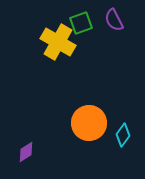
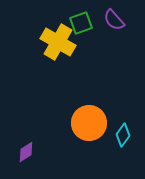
purple semicircle: rotated 15 degrees counterclockwise
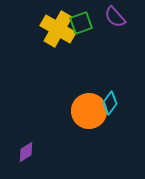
purple semicircle: moved 1 px right, 3 px up
yellow cross: moved 13 px up
orange circle: moved 12 px up
cyan diamond: moved 13 px left, 32 px up
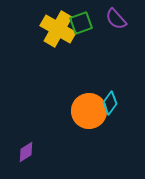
purple semicircle: moved 1 px right, 2 px down
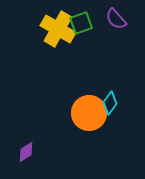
orange circle: moved 2 px down
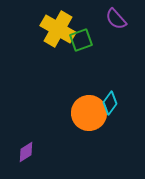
green square: moved 17 px down
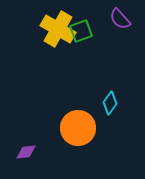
purple semicircle: moved 4 px right
green square: moved 9 px up
orange circle: moved 11 px left, 15 px down
purple diamond: rotated 25 degrees clockwise
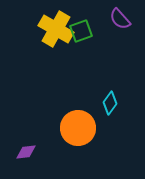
yellow cross: moved 2 px left
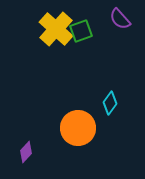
yellow cross: rotated 12 degrees clockwise
purple diamond: rotated 40 degrees counterclockwise
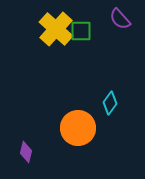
green square: rotated 20 degrees clockwise
purple diamond: rotated 30 degrees counterclockwise
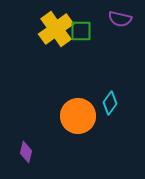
purple semicircle: rotated 35 degrees counterclockwise
yellow cross: rotated 12 degrees clockwise
orange circle: moved 12 px up
